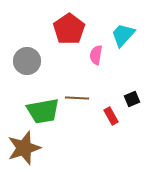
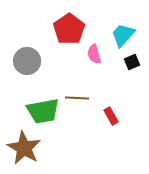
pink semicircle: moved 2 px left, 1 px up; rotated 24 degrees counterclockwise
black square: moved 37 px up
brown star: rotated 24 degrees counterclockwise
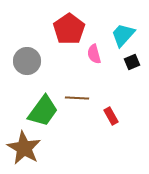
green trapezoid: rotated 44 degrees counterclockwise
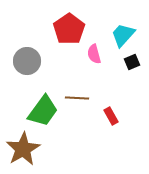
brown star: moved 1 px left, 1 px down; rotated 12 degrees clockwise
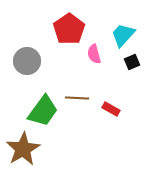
red rectangle: moved 7 px up; rotated 30 degrees counterclockwise
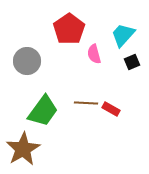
brown line: moved 9 px right, 5 px down
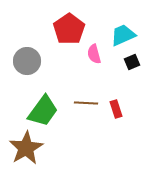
cyan trapezoid: rotated 24 degrees clockwise
red rectangle: moved 5 px right; rotated 42 degrees clockwise
brown star: moved 3 px right, 1 px up
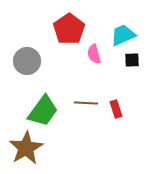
black square: moved 2 px up; rotated 21 degrees clockwise
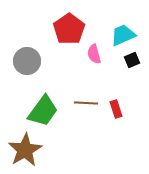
black square: rotated 21 degrees counterclockwise
brown star: moved 1 px left, 2 px down
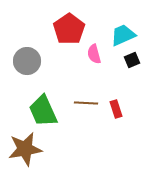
green trapezoid: rotated 120 degrees clockwise
brown star: moved 1 px up; rotated 20 degrees clockwise
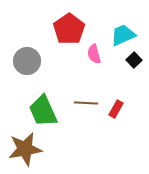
black square: moved 2 px right; rotated 21 degrees counterclockwise
red rectangle: rotated 48 degrees clockwise
